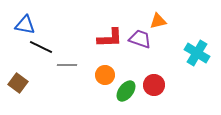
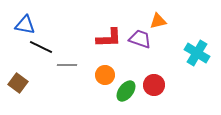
red L-shape: moved 1 px left
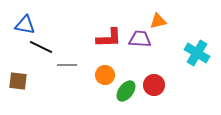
purple trapezoid: rotated 15 degrees counterclockwise
brown square: moved 2 px up; rotated 30 degrees counterclockwise
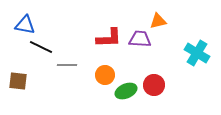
green ellipse: rotated 30 degrees clockwise
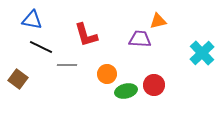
blue triangle: moved 7 px right, 5 px up
red L-shape: moved 23 px left, 3 px up; rotated 76 degrees clockwise
cyan cross: moved 5 px right; rotated 15 degrees clockwise
orange circle: moved 2 px right, 1 px up
brown square: moved 2 px up; rotated 30 degrees clockwise
green ellipse: rotated 10 degrees clockwise
